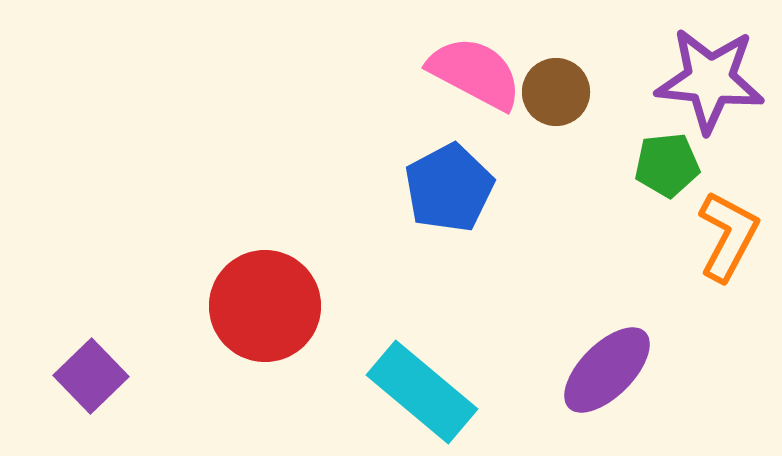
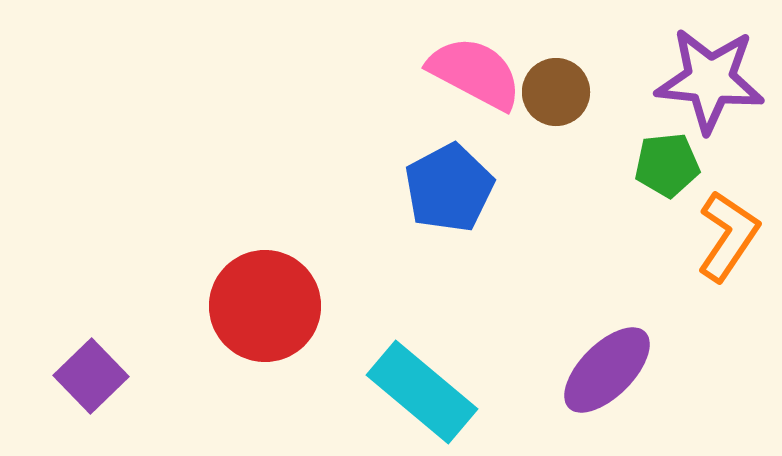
orange L-shape: rotated 6 degrees clockwise
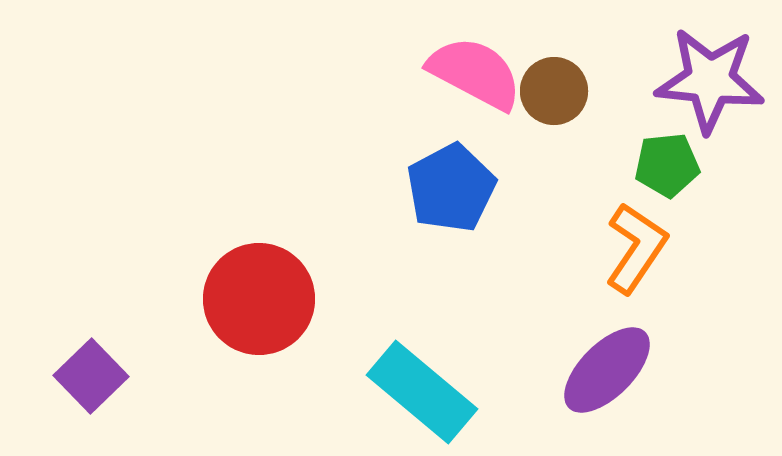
brown circle: moved 2 px left, 1 px up
blue pentagon: moved 2 px right
orange L-shape: moved 92 px left, 12 px down
red circle: moved 6 px left, 7 px up
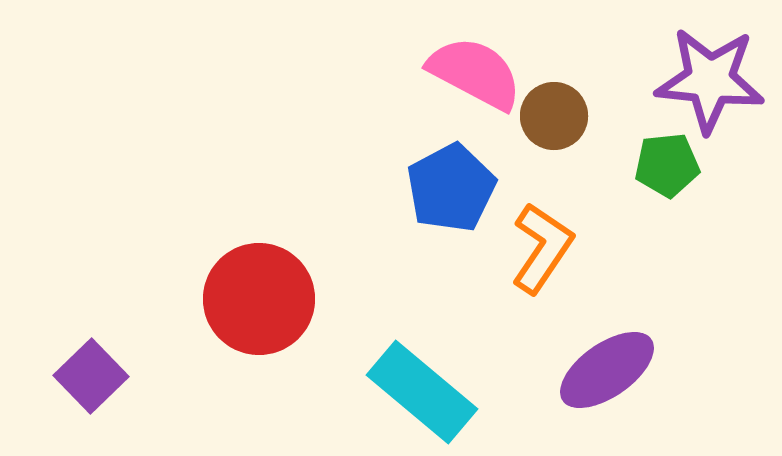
brown circle: moved 25 px down
orange L-shape: moved 94 px left
purple ellipse: rotated 10 degrees clockwise
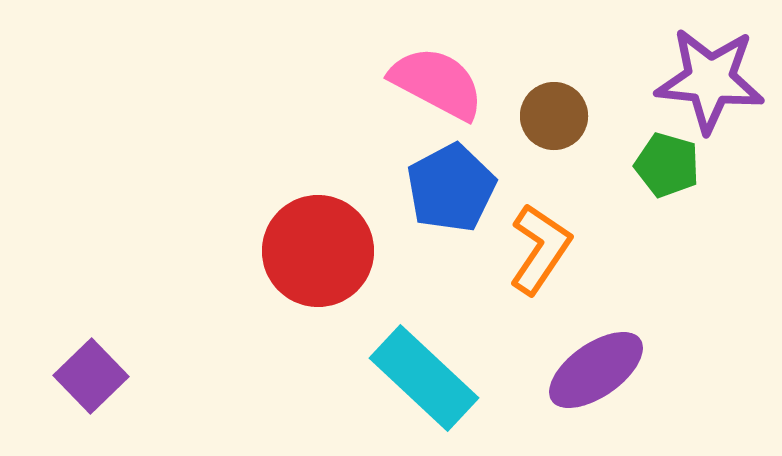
pink semicircle: moved 38 px left, 10 px down
green pentagon: rotated 22 degrees clockwise
orange L-shape: moved 2 px left, 1 px down
red circle: moved 59 px right, 48 px up
purple ellipse: moved 11 px left
cyan rectangle: moved 2 px right, 14 px up; rotated 3 degrees clockwise
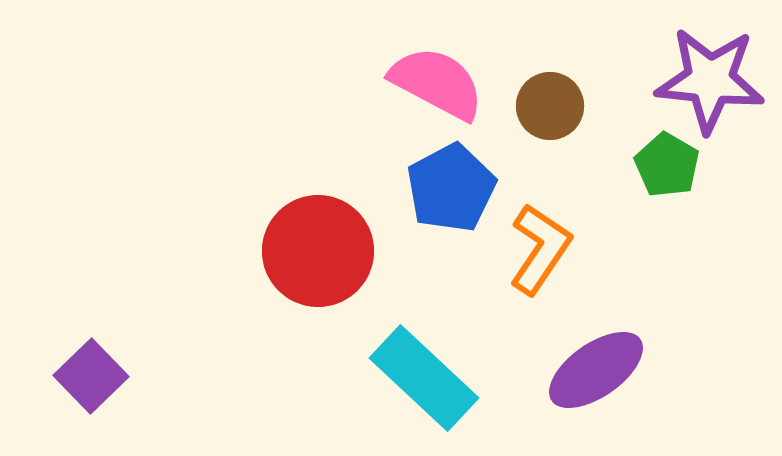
brown circle: moved 4 px left, 10 px up
green pentagon: rotated 14 degrees clockwise
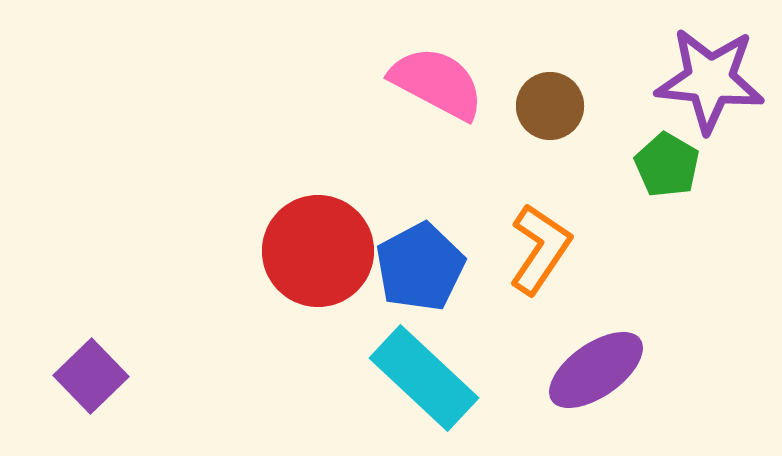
blue pentagon: moved 31 px left, 79 px down
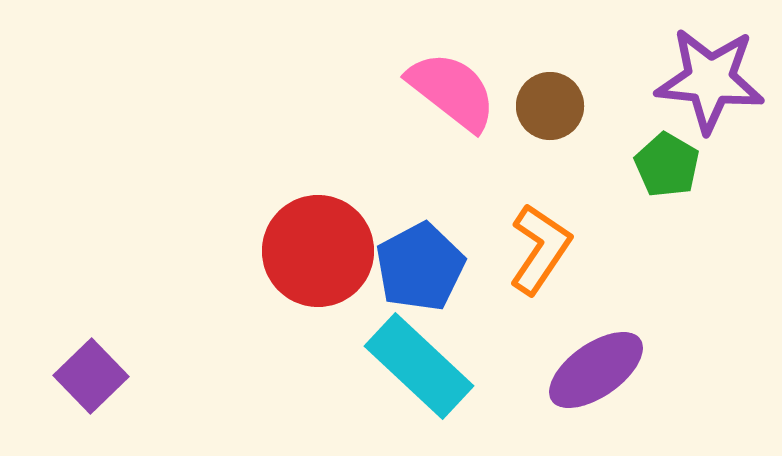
pink semicircle: moved 15 px right, 8 px down; rotated 10 degrees clockwise
cyan rectangle: moved 5 px left, 12 px up
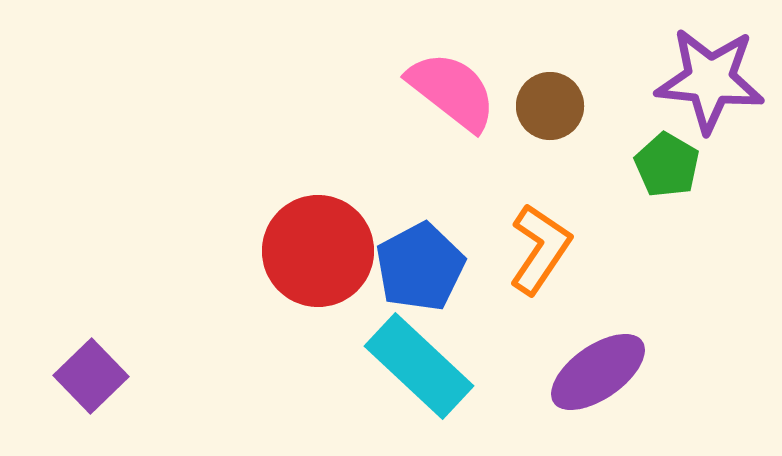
purple ellipse: moved 2 px right, 2 px down
